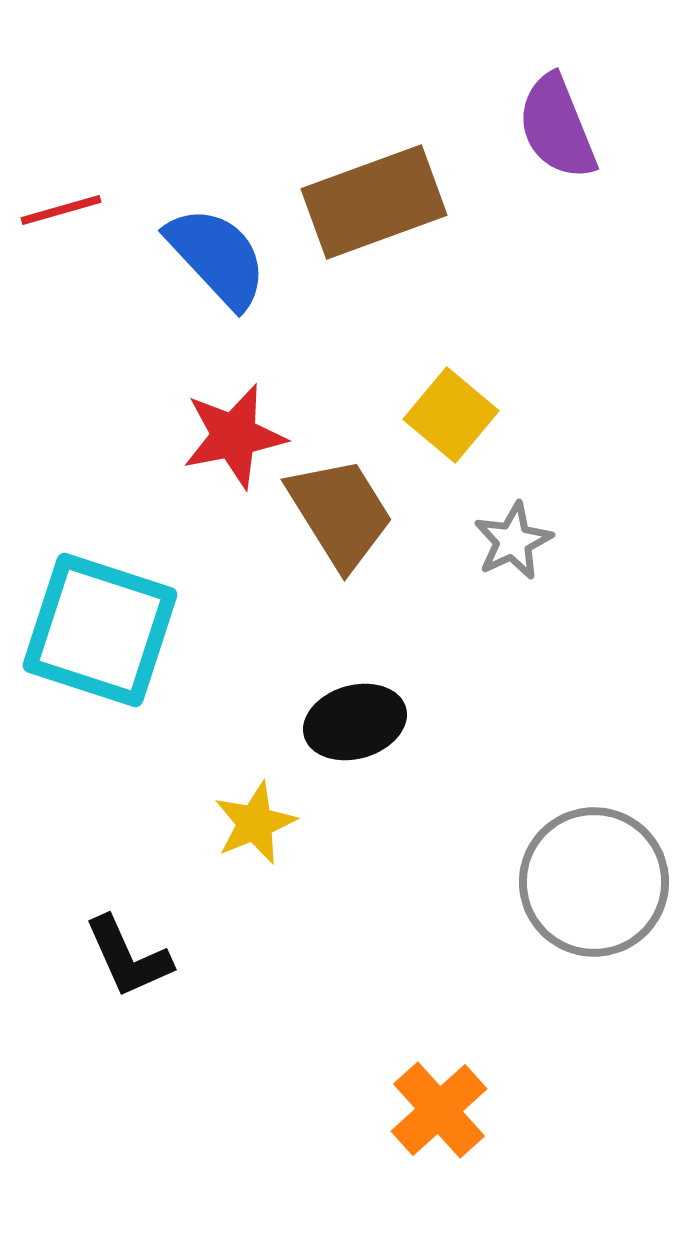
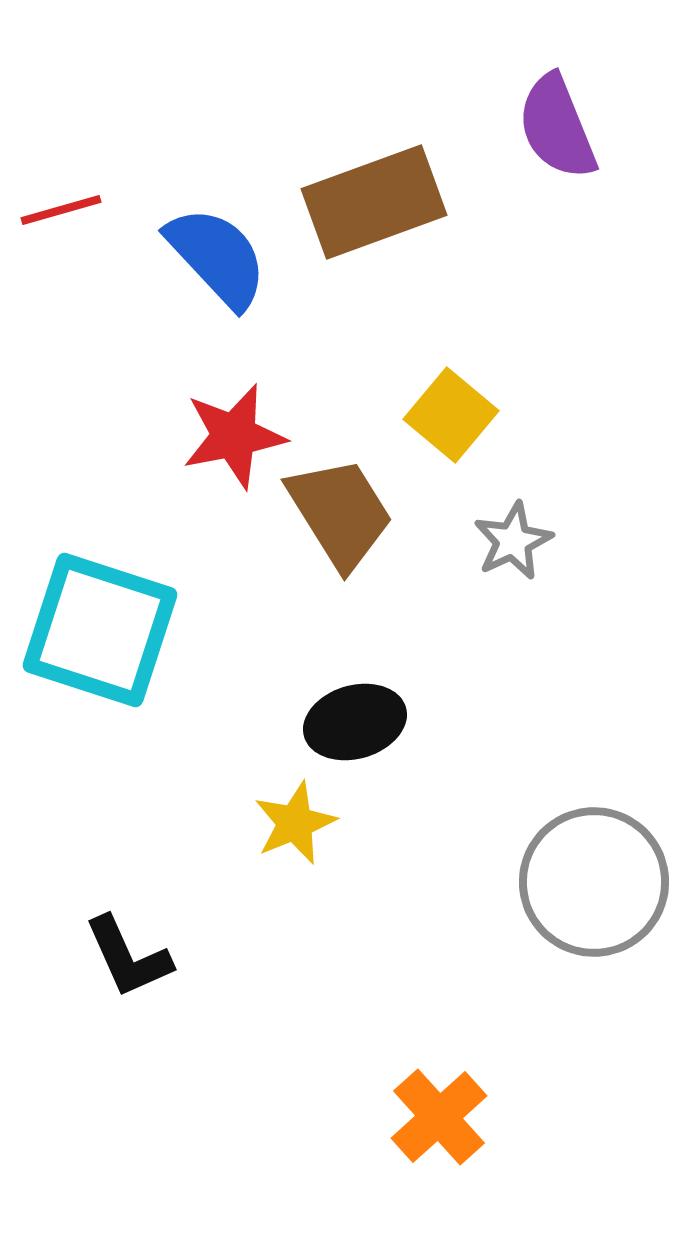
yellow star: moved 40 px right
orange cross: moved 7 px down
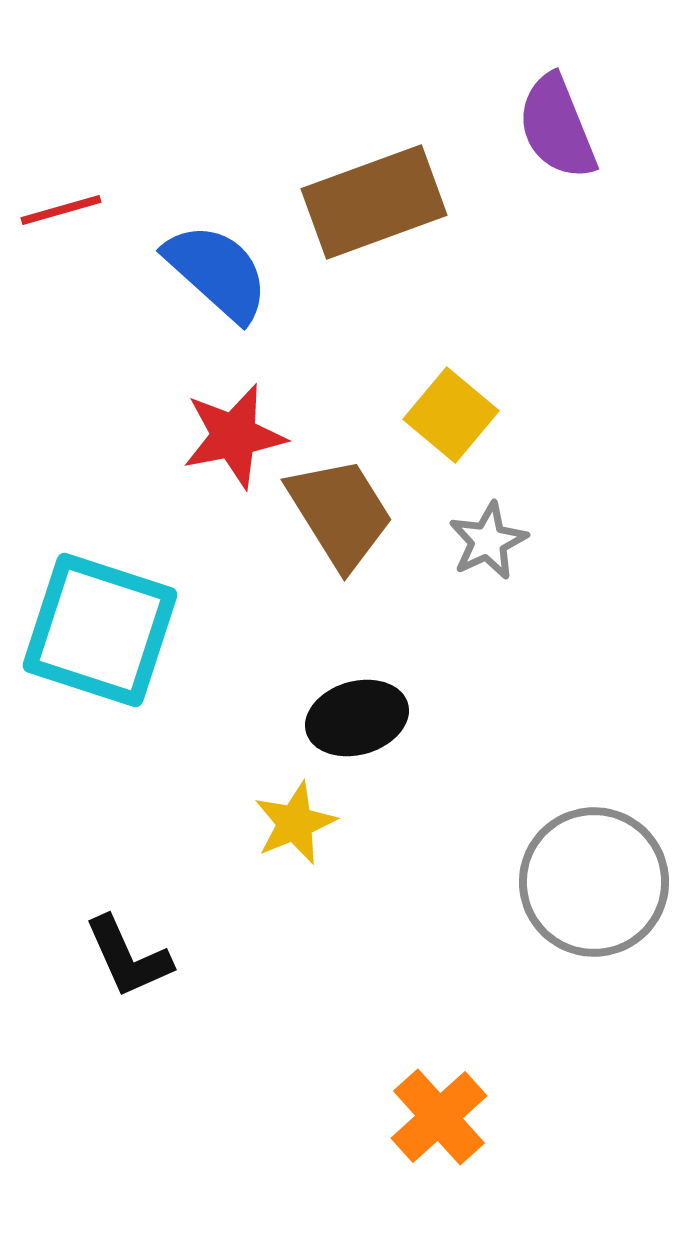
blue semicircle: moved 15 px down; rotated 5 degrees counterclockwise
gray star: moved 25 px left
black ellipse: moved 2 px right, 4 px up
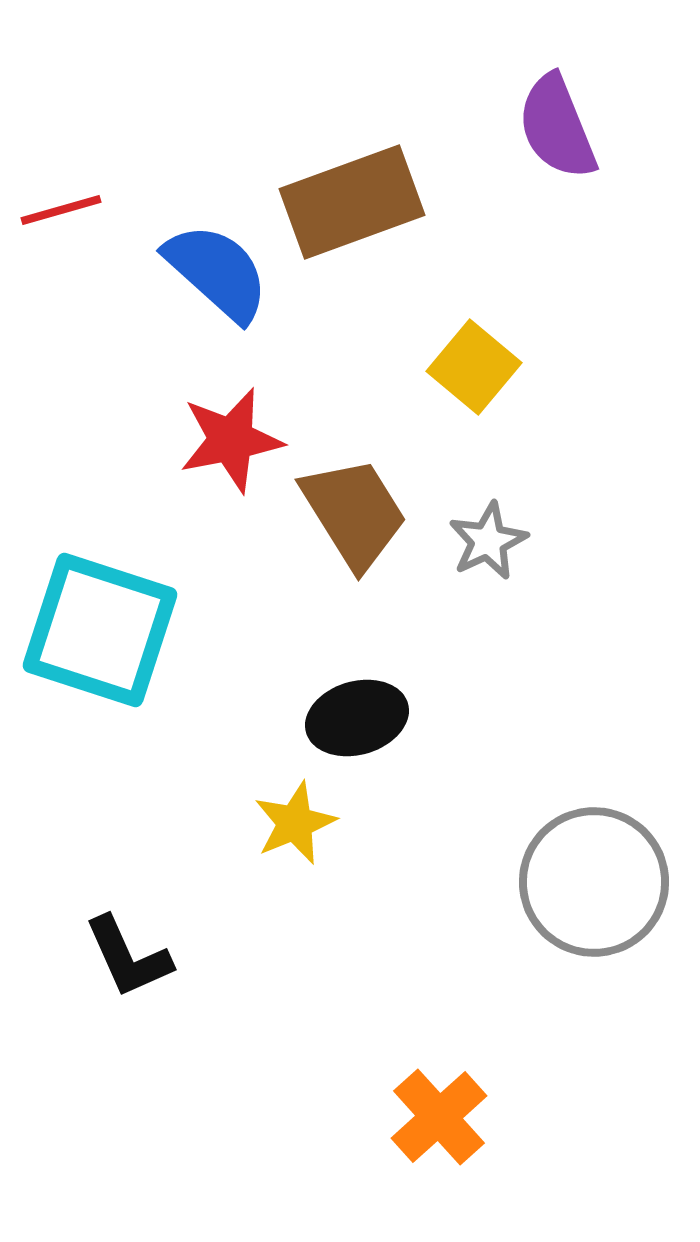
brown rectangle: moved 22 px left
yellow square: moved 23 px right, 48 px up
red star: moved 3 px left, 4 px down
brown trapezoid: moved 14 px right
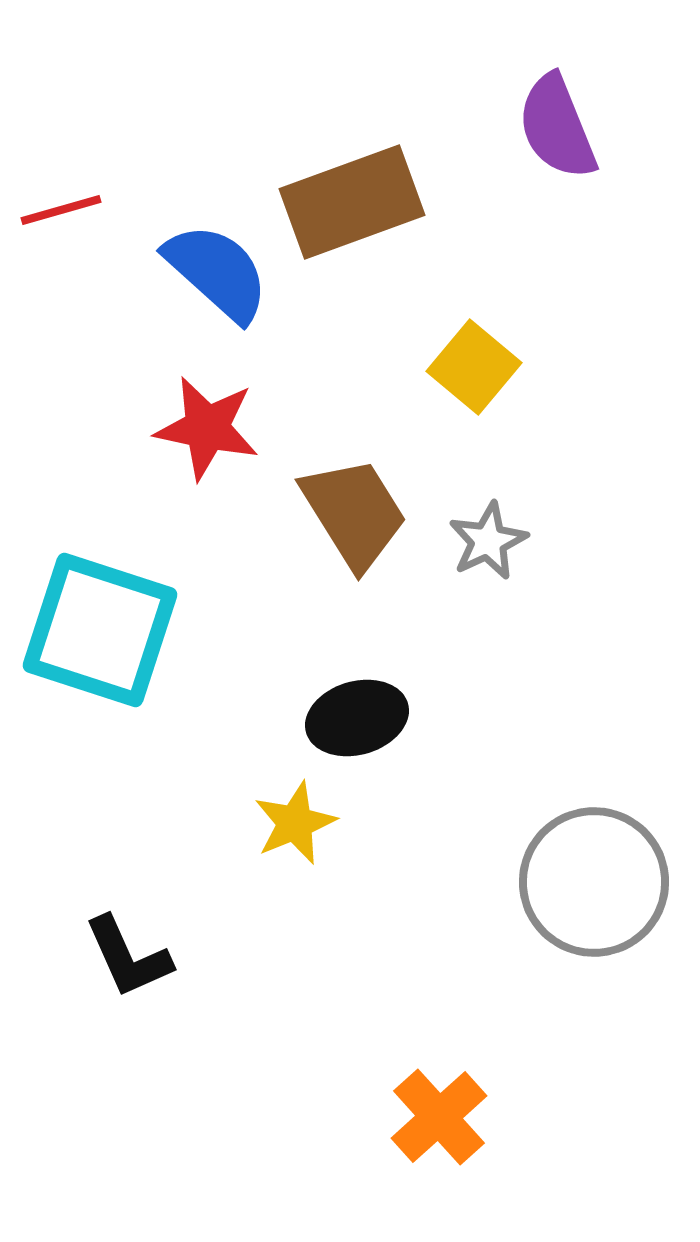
red star: moved 24 px left, 12 px up; rotated 23 degrees clockwise
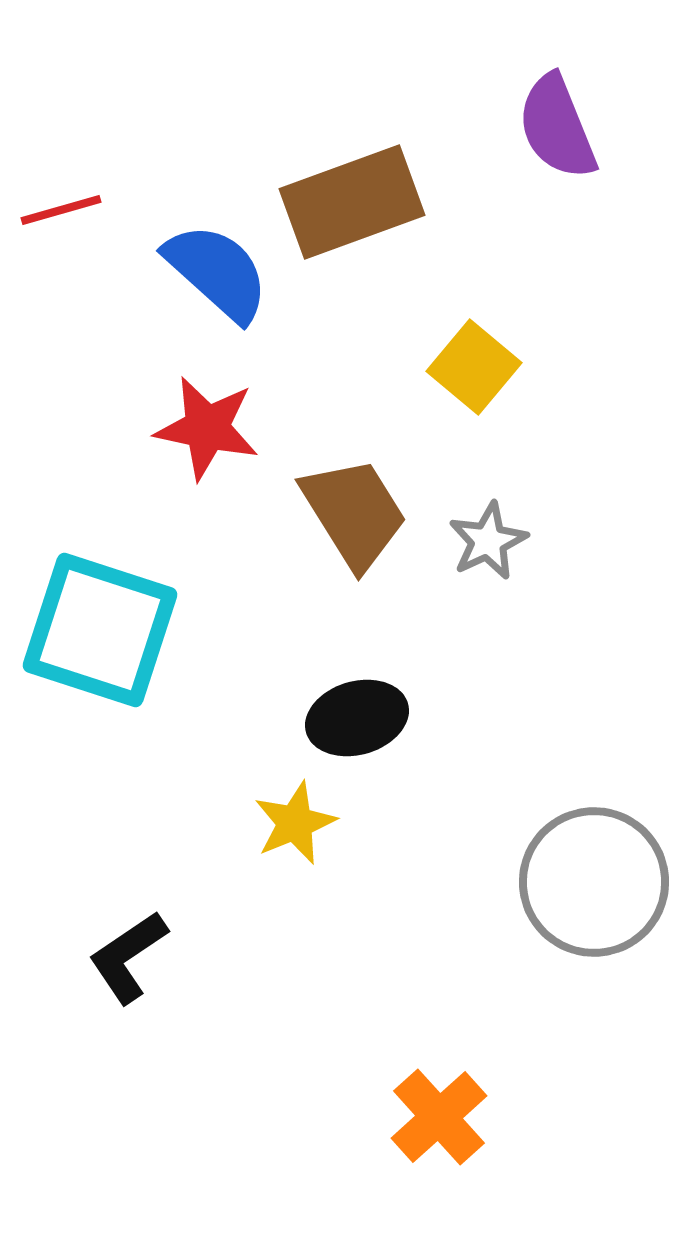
black L-shape: rotated 80 degrees clockwise
